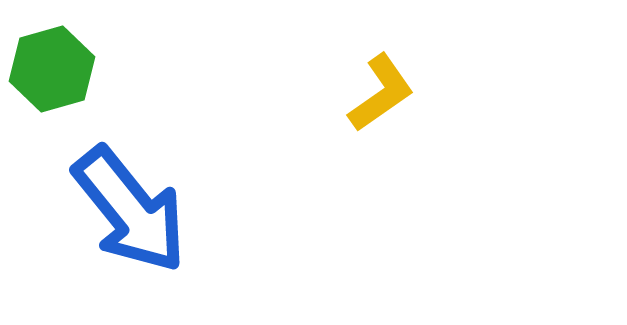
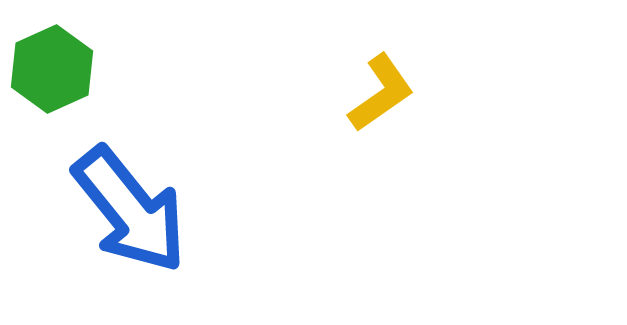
green hexagon: rotated 8 degrees counterclockwise
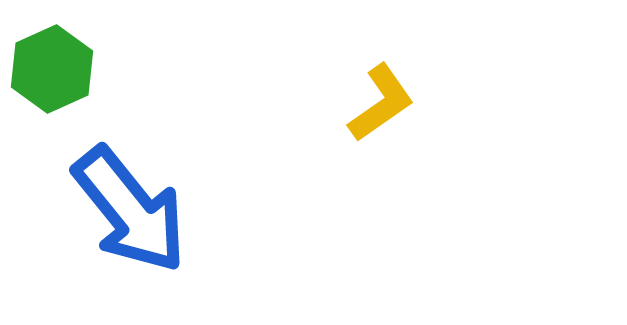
yellow L-shape: moved 10 px down
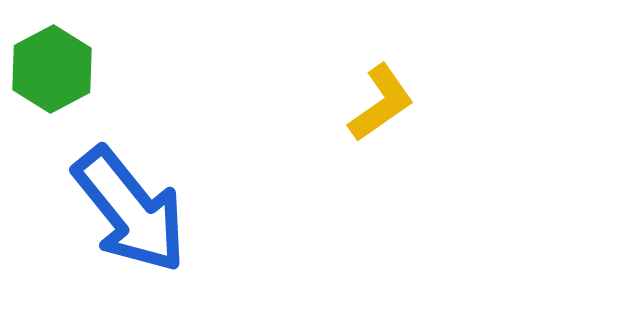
green hexagon: rotated 4 degrees counterclockwise
